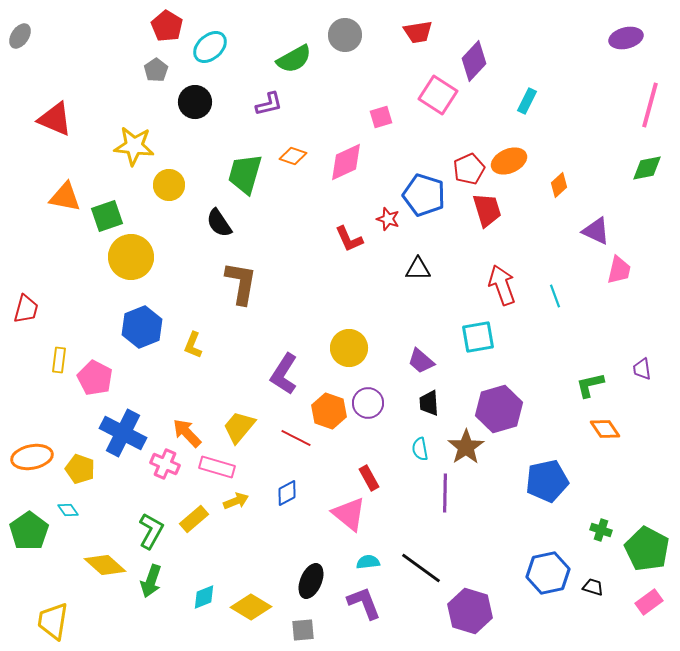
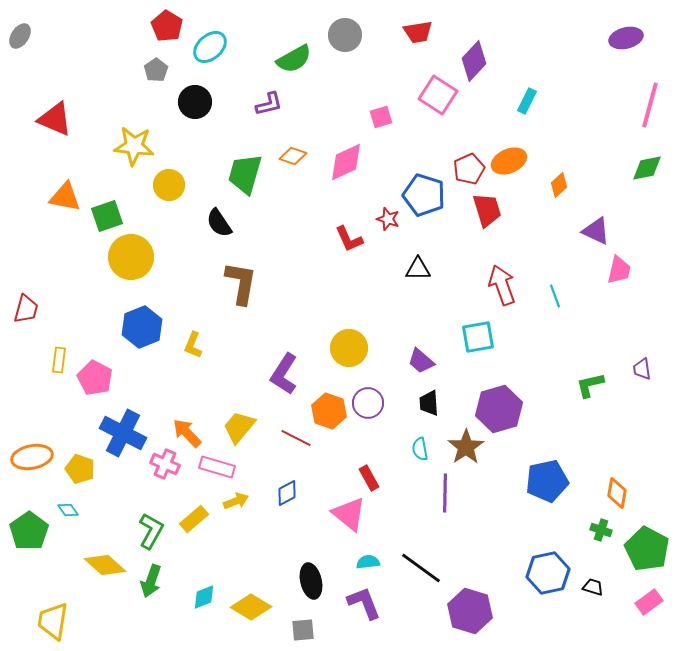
orange diamond at (605, 429): moved 12 px right, 64 px down; rotated 44 degrees clockwise
black ellipse at (311, 581): rotated 36 degrees counterclockwise
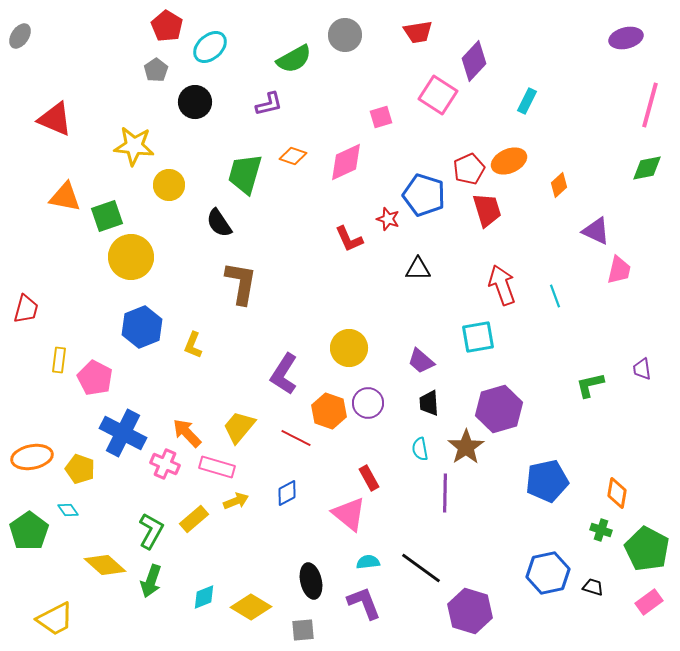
yellow trapezoid at (53, 621): moved 2 px right, 2 px up; rotated 126 degrees counterclockwise
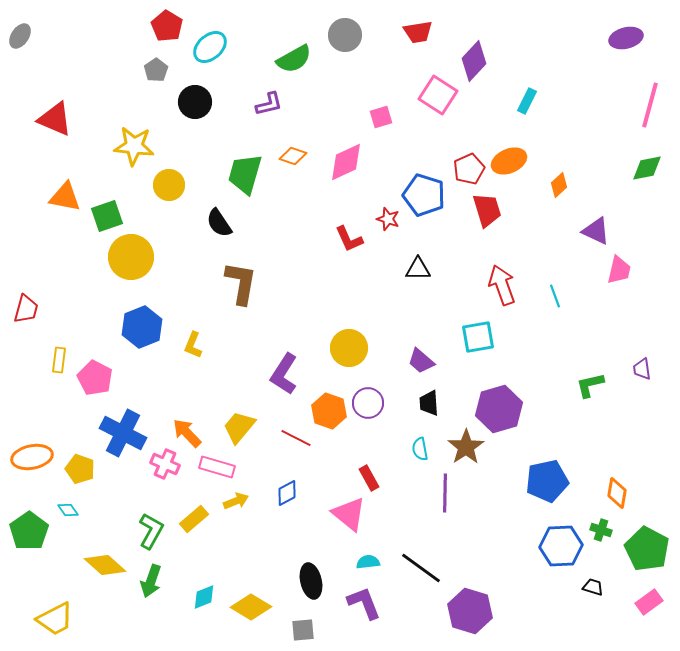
blue hexagon at (548, 573): moved 13 px right, 27 px up; rotated 9 degrees clockwise
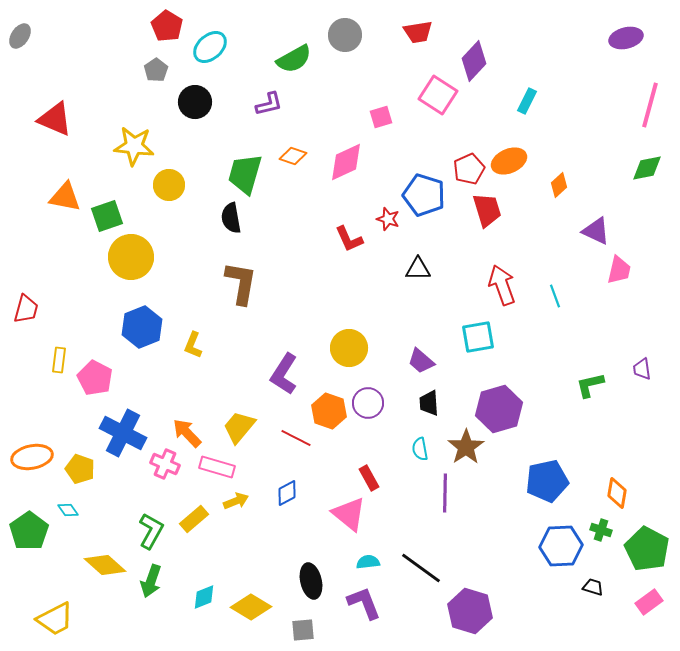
black semicircle at (219, 223): moved 12 px right, 5 px up; rotated 24 degrees clockwise
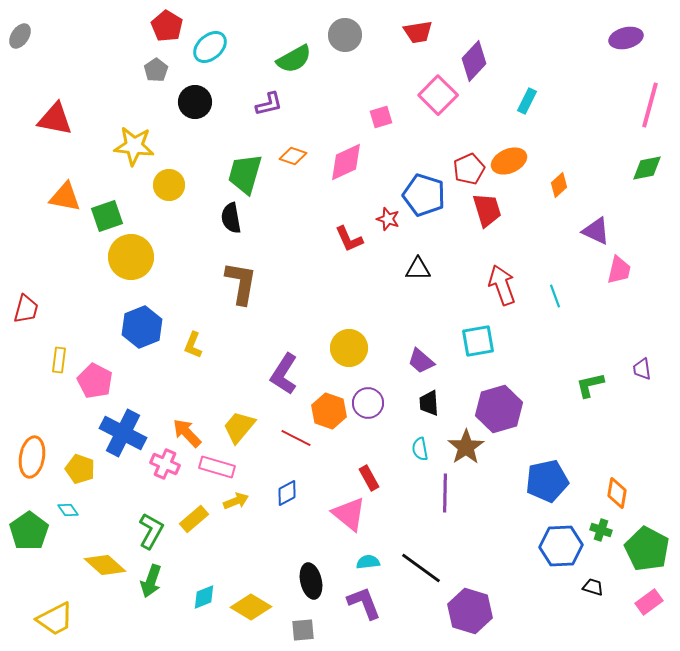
pink square at (438, 95): rotated 12 degrees clockwise
red triangle at (55, 119): rotated 12 degrees counterclockwise
cyan square at (478, 337): moved 4 px down
pink pentagon at (95, 378): moved 3 px down
orange ellipse at (32, 457): rotated 69 degrees counterclockwise
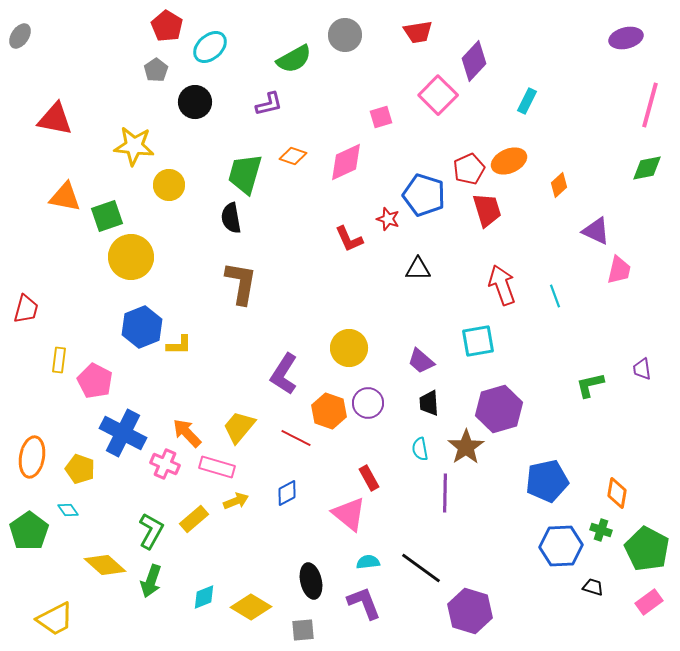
yellow L-shape at (193, 345): moved 14 px left; rotated 112 degrees counterclockwise
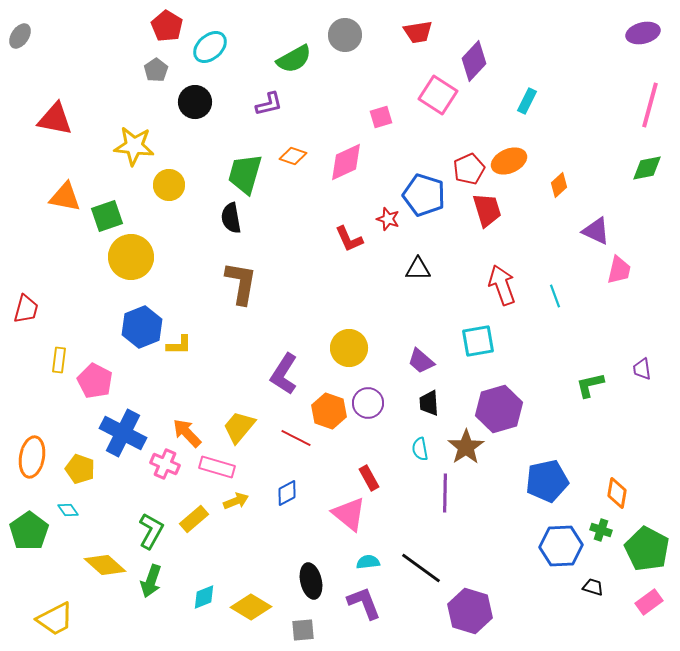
purple ellipse at (626, 38): moved 17 px right, 5 px up
pink square at (438, 95): rotated 12 degrees counterclockwise
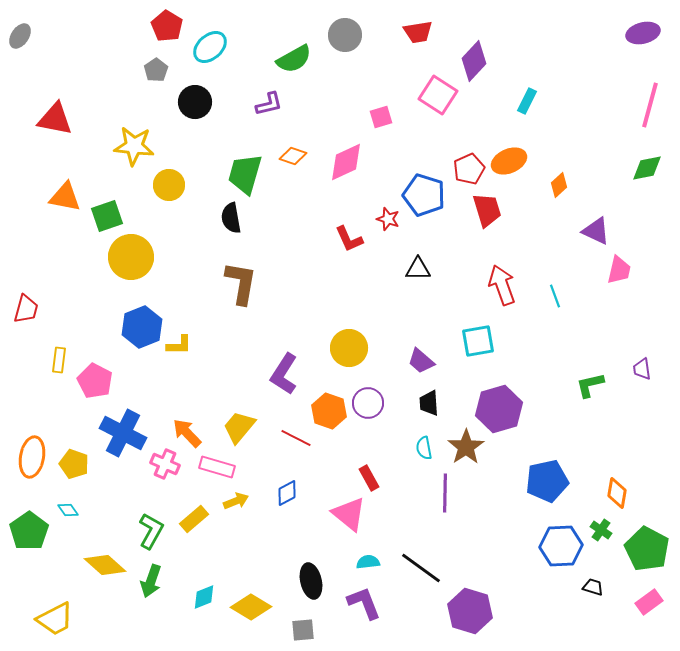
cyan semicircle at (420, 449): moved 4 px right, 1 px up
yellow pentagon at (80, 469): moved 6 px left, 5 px up
green cross at (601, 530): rotated 15 degrees clockwise
